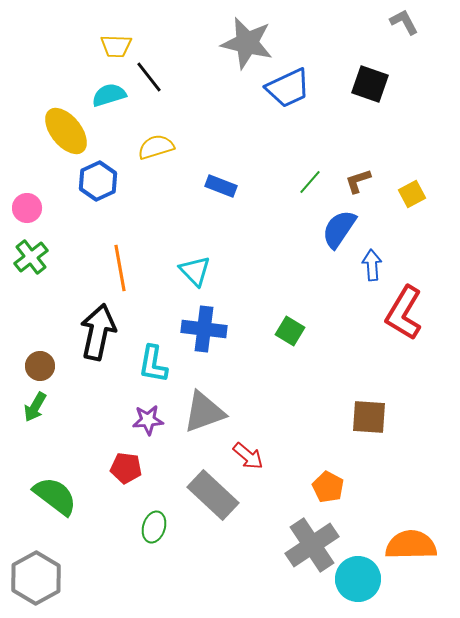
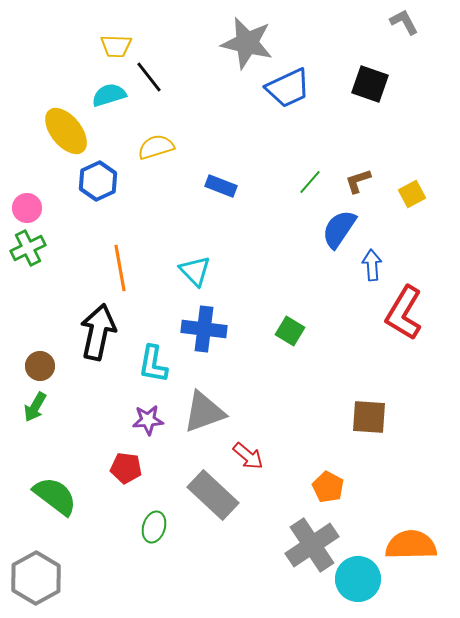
green cross: moved 3 px left, 9 px up; rotated 12 degrees clockwise
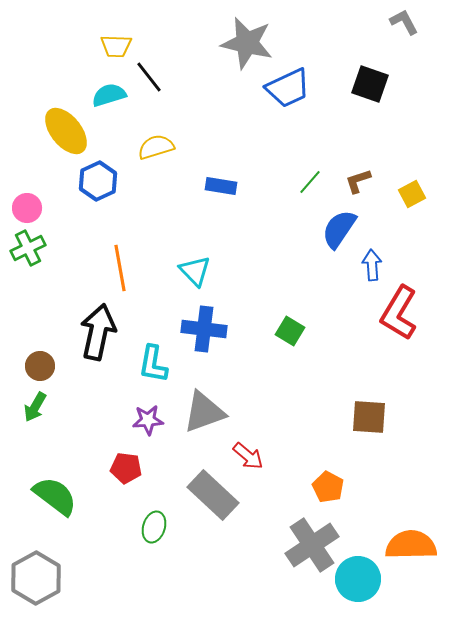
blue rectangle: rotated 12 degrees counterclockwise
red L-shape: moved 5 px left
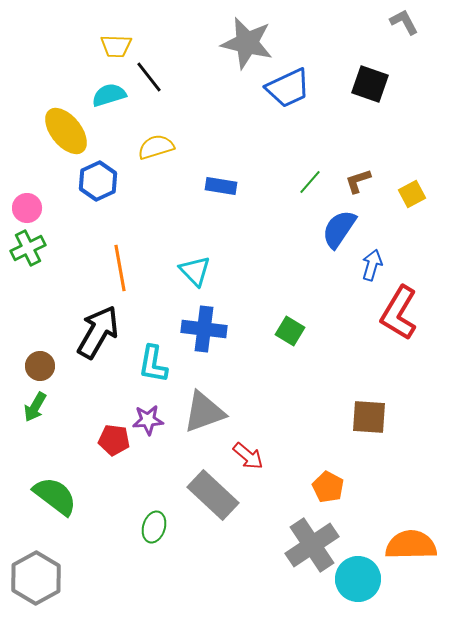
blue arrow: rotated 20 degrees clockwise
black arrow: rotated 18 degrees clockwise
red pentagon: moved 12 px left, 28 px up
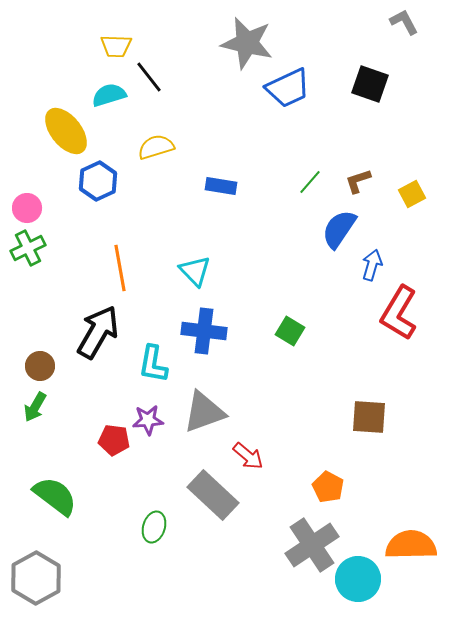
blue cross: moved 2 px down
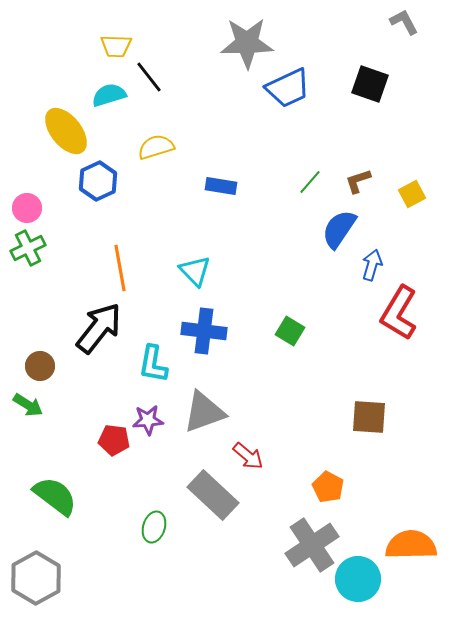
gray star: rotated 14 degrees counterclockwise
black arrow: moved 1 px right, 4 px up; rotated 8 degrees clockwise
green arrow: moved 7 px left, 2 px up; rotated 88 degrees counterclockwise
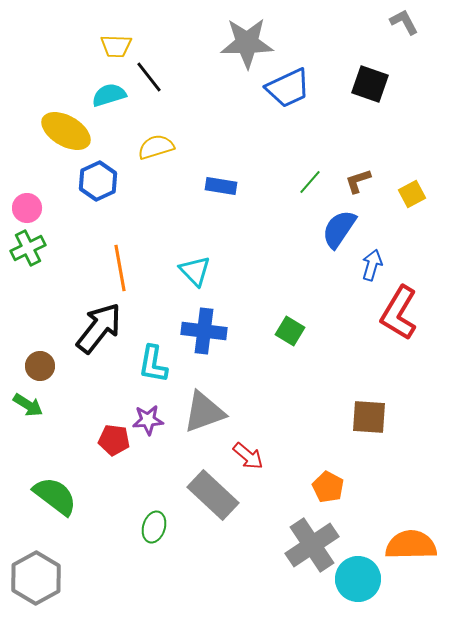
yellow ellipse: rotated 21 degrees counterclockwise
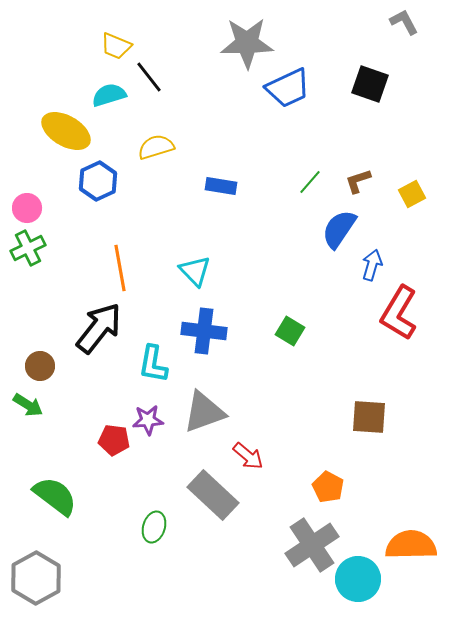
yellow trapezoid: rotated 20 degrees clockwise
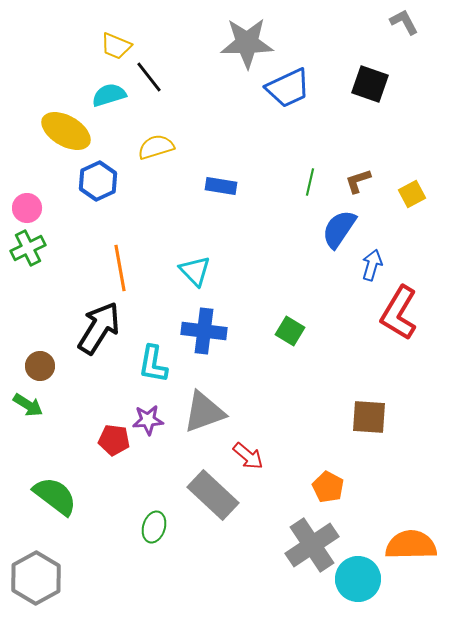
green line: rotated 28 degrees counterclockwise
black arrow: rotated 6 degrees counterclockwise
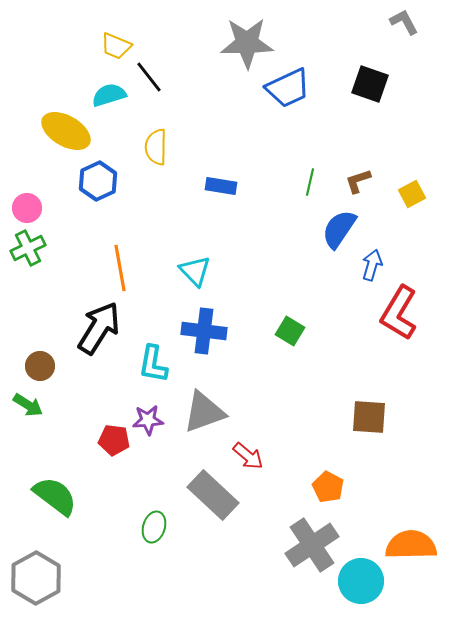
yellow semicircle: rotated 72 degrees counterclockwise
cyan circle: moved 3 px right, 2 px down
